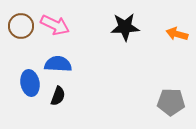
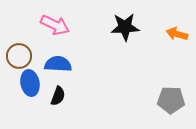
brown circle: moved 2 px left, 30 px down
gray pentagon: moved 2 px up
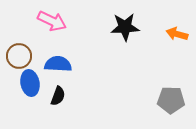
pink arrow: moved 3 px left, 4 px up
